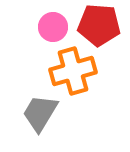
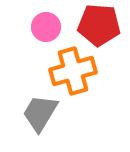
pink circle: moved 7 px left
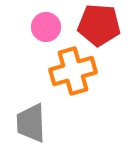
gray trapezoid: moved 9 px left, 10 px down; rotated 33 degrees counterclockwise
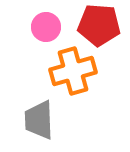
gray trapezoid: moved 8 px right, 3 px up
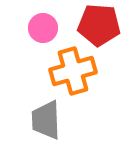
pink circle: moved 3 px left, 1 px down
gray trapezoid: moved 7 px right
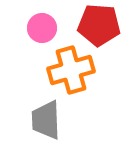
pink circle: moved 1 px left
orange cross: moved 2 px left, 1 px up
